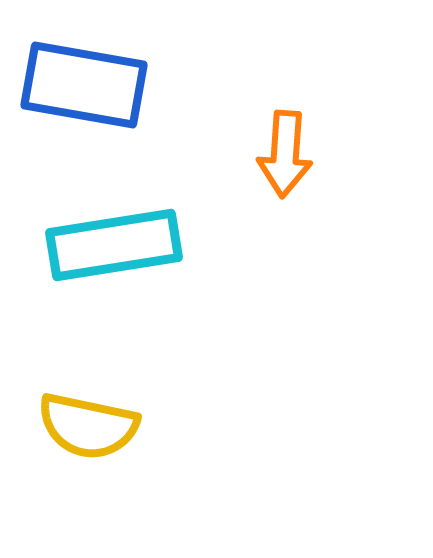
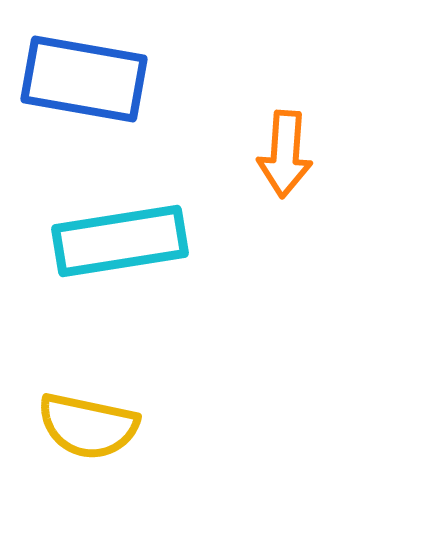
blue rectangle: moved 6 px up
cyan rectangle: moved 6 px right, 4 px up
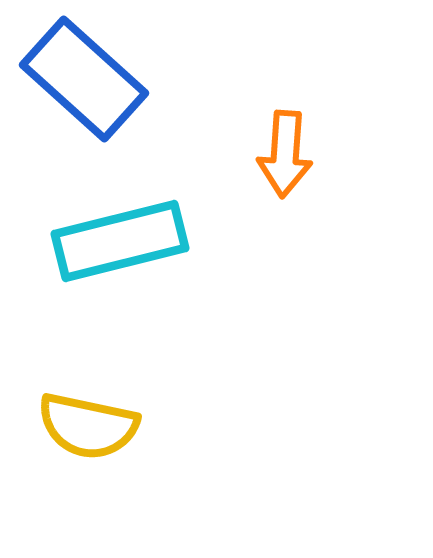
blue rectangle: rotated 32 degrees clockwise
cyan rectangle: rotated 5 degrees counterclockwise
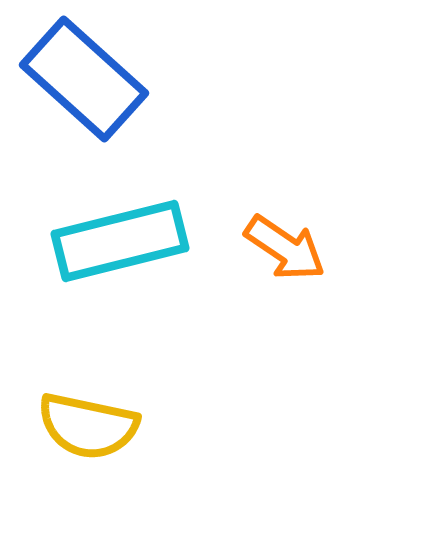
orange arrow: moved 94 px down; rotated 60 degrees counterclockwise
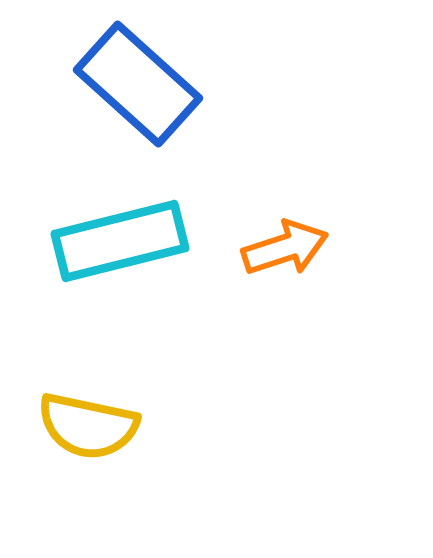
blue rectangle: moved 54 px right, 5 px down
orange arrow: rotated 52 degrees counterclockwise
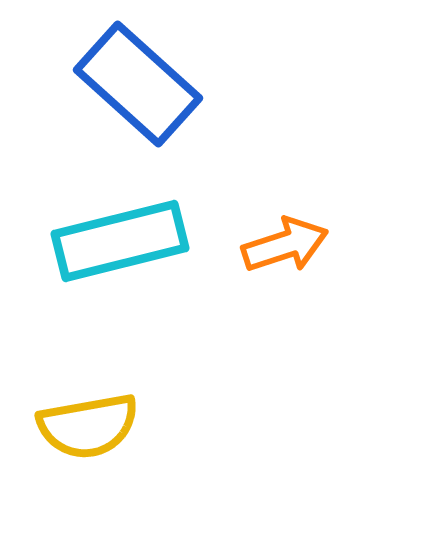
orange arrow: moved 3 px up
yellow semicircle: rotated 22 degrees counterclockwise
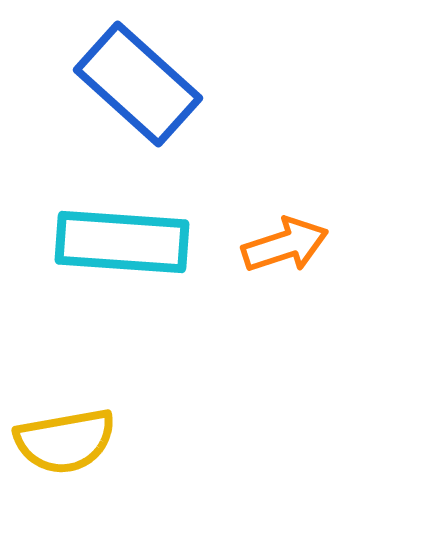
cyan rectangle: moved 2 px right, 1 px down; rotated 18 degrees clockwise
yellow semicircle: moved 23 px left, 15 px down
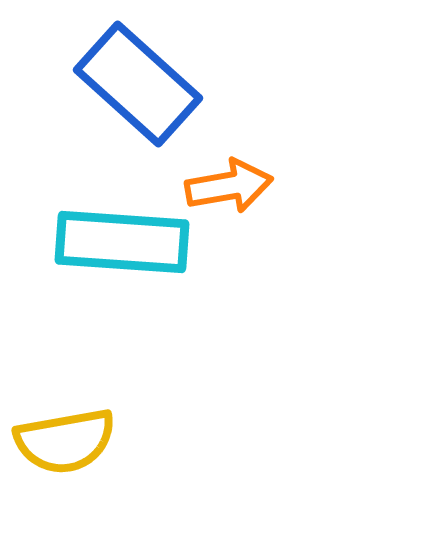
orange arrow: moved 56 px left, 59 px up; rotated 8 degrees clockwise
